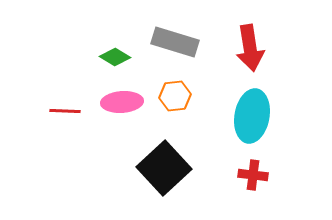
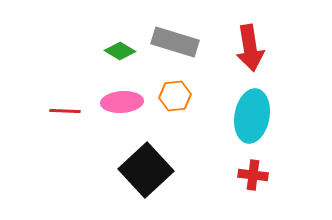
green diamond: moved 5 px right, 6 px up
black square: moved 18 px left, 2 px down
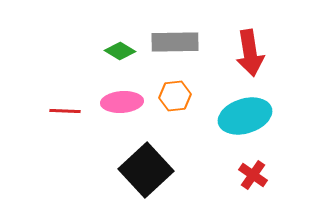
gray rectangle: rotated 18 degrees counterclockwise
red arrow: moved 5 px down
cyan ellipse: moved 7 px left; rotated 63 degrees clockwise
red cross: rotated 28 degrees clockwise
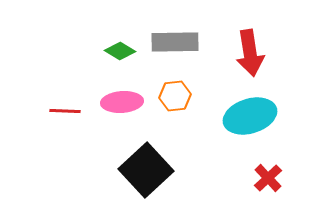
cyan ellipse: moved 5 px right
red cross: moved 15 px right, 3 px down; rotated 12 degrees clockwise
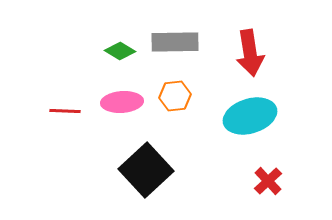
red cross: moved 3 px down
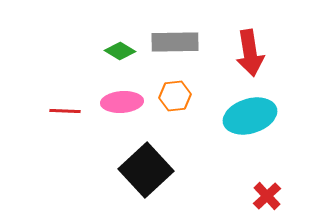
red cross: moved 1 px left, 15 px down
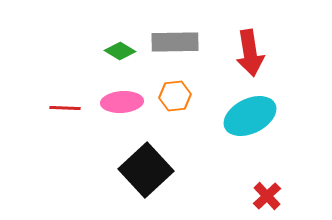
red line: moved 3 px up
cyan ellipse: rotated 9 degrees counterclockwise
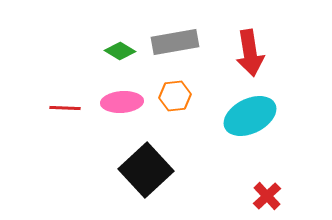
gray rectangle: rotated 9 degrees counterclockwise
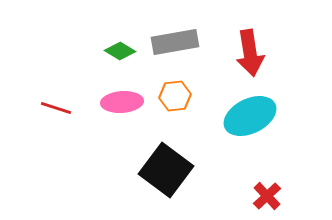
red line: moved 9 px left; rotated 16 degrees clockwise
black square: moved 20 px right; rotated 10 degrees counterclockwise
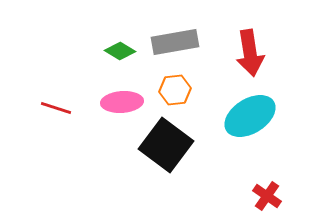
orange hexagon: moved 6 px up
cyan ellipse: rotated 6 degrees counterclockwise
black square: moved 25 px up
red cross: rotated 12 degrees counterclockwise
